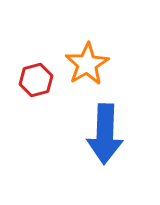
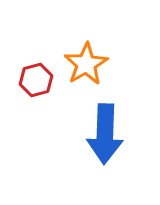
orange star: moved 1 px left
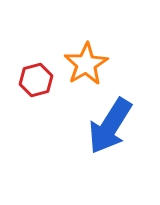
blue arrow: moved 5 px right, 8 px up; rotated 30 degrees clockwise
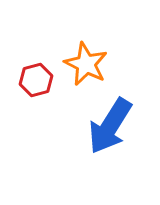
orange star: rotated 15 degrees counterclockwise
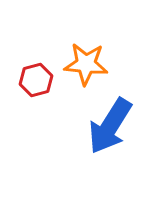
orange star: rotated 21 degrees counterclockwise
